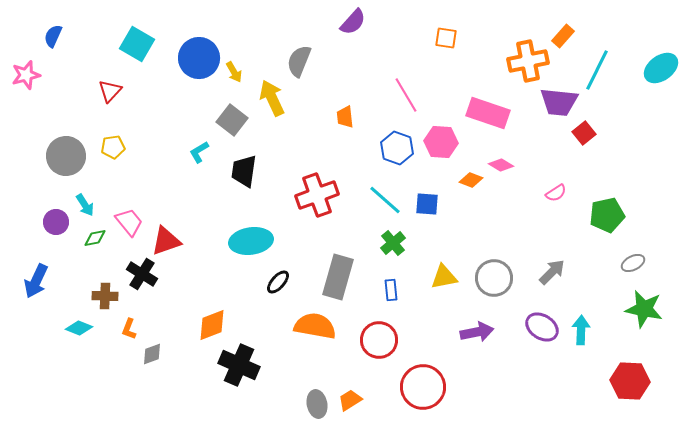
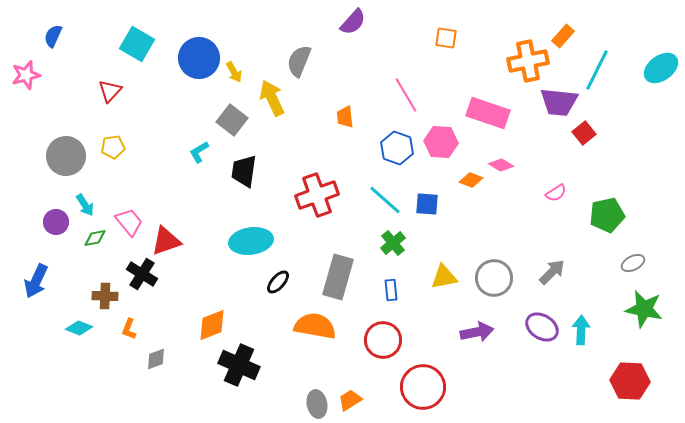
red circle at (379, 340): moved 4 px right
gray diamond at (152, 354): moved 4 px right, 5 px down
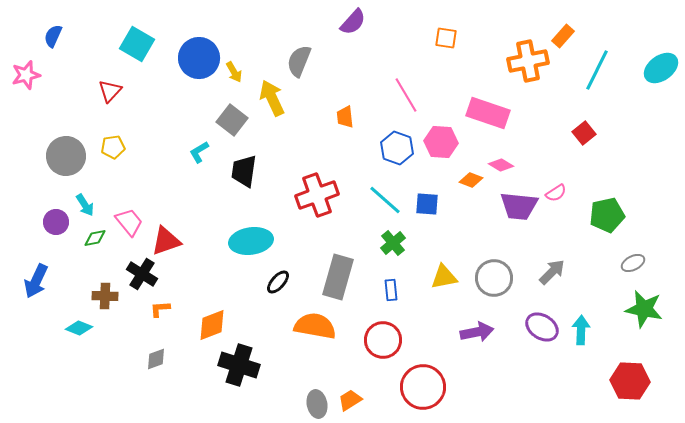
purple trapezoid at (559, 102): moved 40 px left, 104 px down
orange L-shape at (129, 329): moved 31 px right, 20 px up; rotated 65 degrees clockwise
black cross at (239, 365): rotated 6 degrees counterclockwise
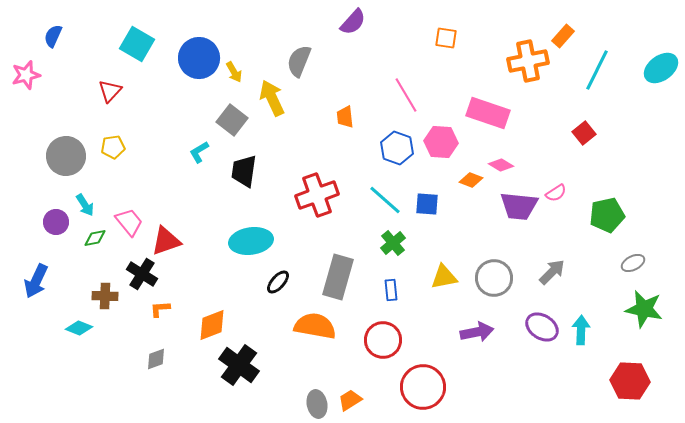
black cross at (239, 365): rotated 18 degrees clockwise
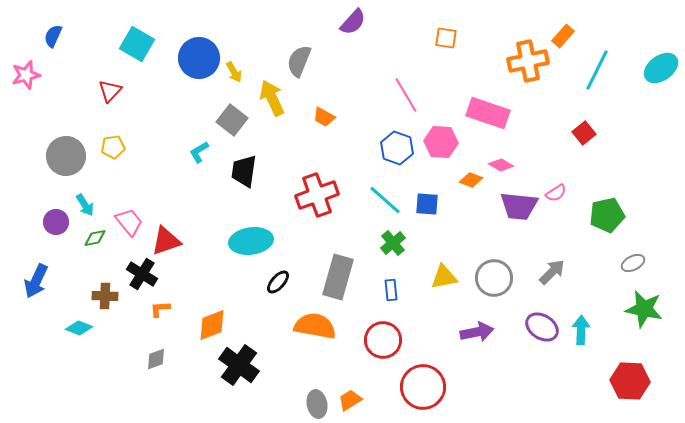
orange trapezoid at (345, 117): moved 21 px left; rotated 55 degrees counterclockwise
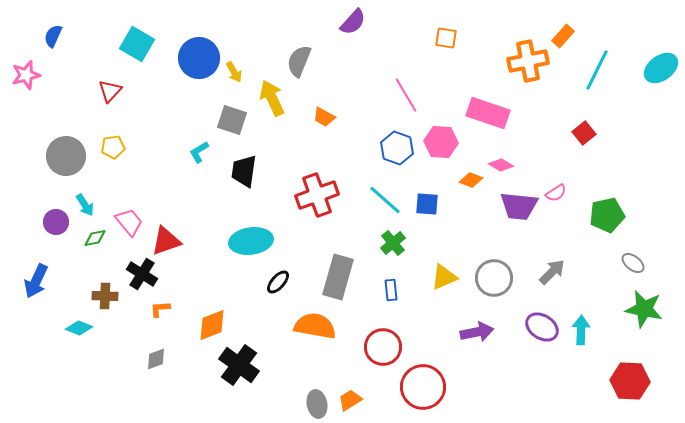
gray square at (232, 120): rotated 20 degrees counterclockwise
gray ellipse at (633, 263): rotated 65 degrees clockwise
yellow triangle at (444, 277): rotated 12 degrees counterclockwise
red circle at (383, 340): moved 7 px down
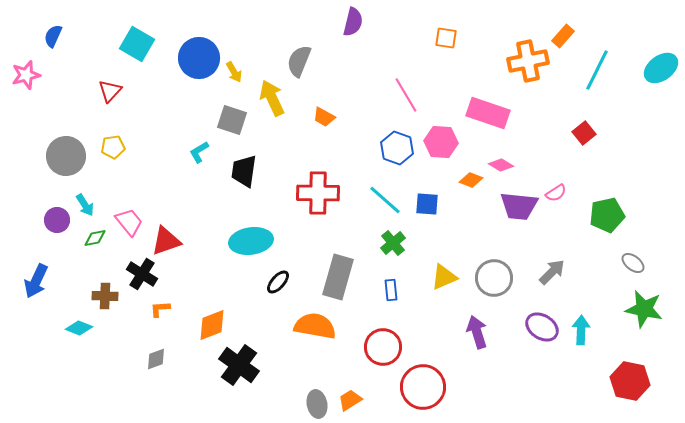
purple semicircle at (353, 22): rotated 28 degrees counterclockwise
red cross at (317, 195): moved 1 px right, 2 px up; rotated 21 degrees clockwise
purple circle at (56, 222): moved 1 px right, 2 px up
purple arrow at (477, 332): rotated 96 degrees counterclockwise
red hexagon at (630, 381): rotated 9 degrees clockwise
